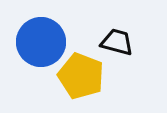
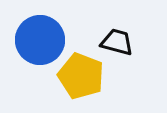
blue circle: moved 1 px left, 2 px up
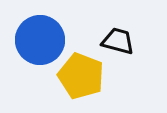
black trapezoid: moved 1 px right, 1 px up
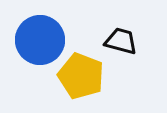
black trapezoid: moved 3 px right
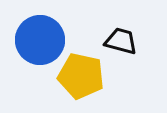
yellow pentagon: rotated 9 degrees counterclockwise
